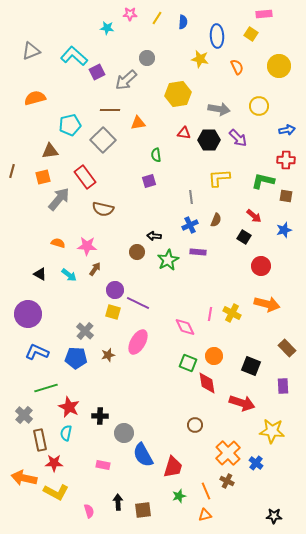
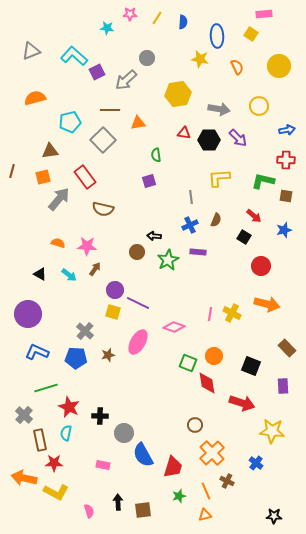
cyan pentagon at (70, 125): moved 3 px up
pink diamond at (185, 327): moved 11 px left; rotated 45 degrees counterclockwise
orange cross at (228, 453): moved 16 px left
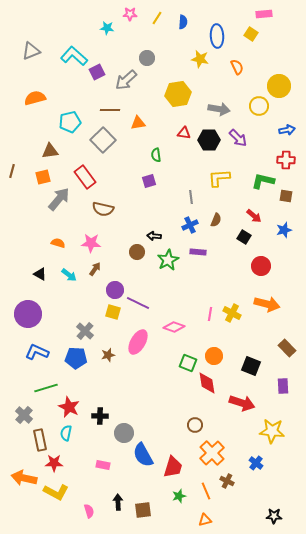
yellow circle at (279, 66): moved 20 px down
pink star at (87, 246): moved 4 px right, 3 px up
orange triangle at (205, 515): moved 5 px down
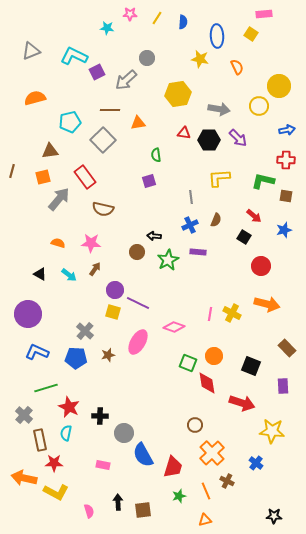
cyan L-shape at (74, 56): rotated 16 degrees counterclockwise
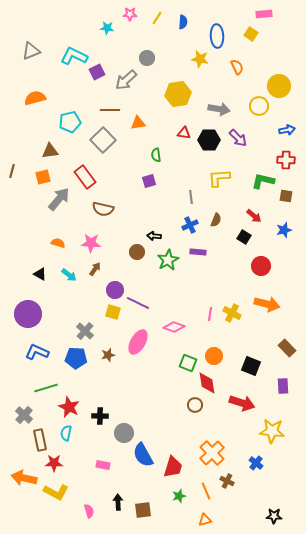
brown circle at (195, 425): moved 20 px up
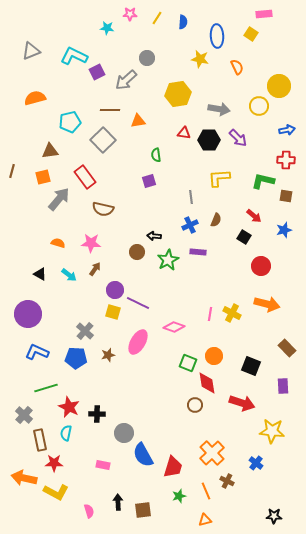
orange triangle at (138, 123): moved 2 px up
black cross at (100, 416): moved 3 px left, 2 px up
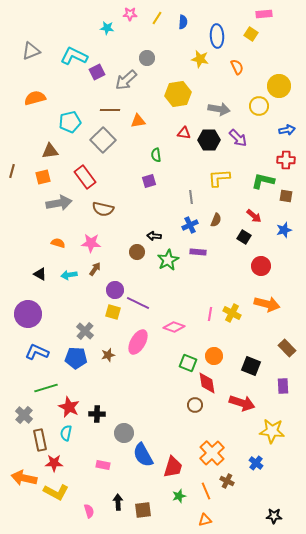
gray arrow at (59, 199): moved 4 px down; rotated 40 degrees clockwise
cyan arrow at (69, 275): rotated 133 degrees clockwise
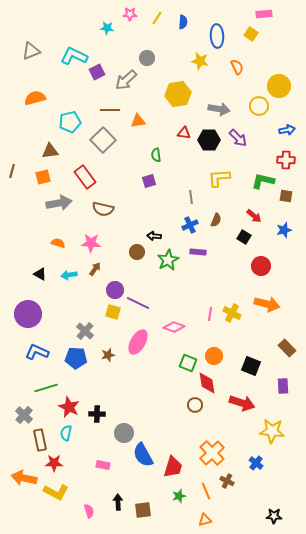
yellow star at (200, 59): moved 2 px down
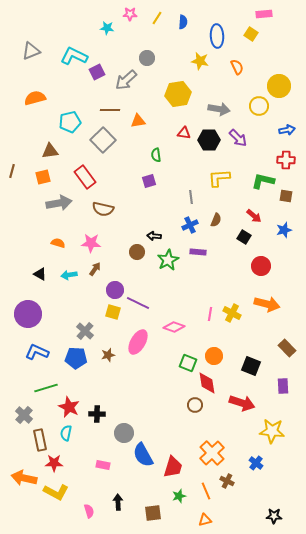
brown square at (143, 510): moved 10 px right, 3 px down
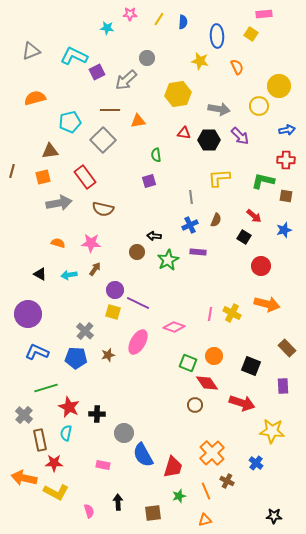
yellow line at (157, 18): moved 2 px right, 1 px down
purple arrow at (238, 138): moved 2 px right, 2 px up
red diamond at (207, 383): rotated 25 degrees counterclockwise
